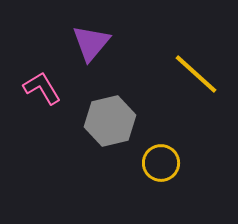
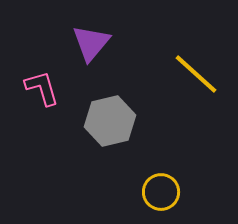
pink L-shape: rotated 15 degrees clockwise
yellow circle: moved 29 px down
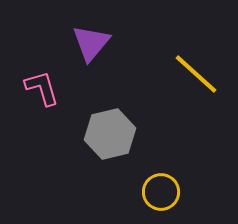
gray hexagon: moved 13 px down
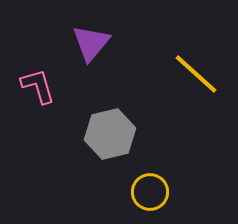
pink L-shape: moved 4 px left, 2 px up
yellow circle: moved 11 px left
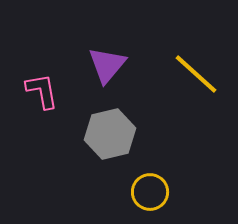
purple triangle: moved 16 px right, 22 px down
pink L-shape: moved 4 px right, 5 px down; rotated 6 degrees clockwise
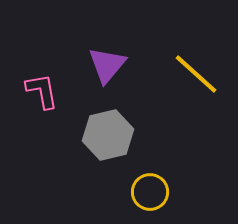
gray hexagon: moved 2 px left, 1 px down
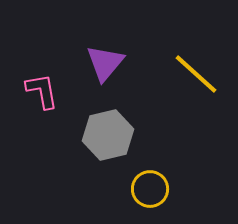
purple triangle: moved 2 px left, 2 px up
yellow circle: moved 3 px up
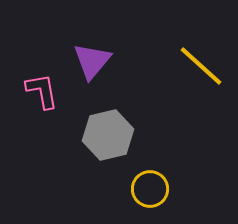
purple triangle: moved 13 px left, 2 px up
yellow line: moved 5 px right, 8 px up
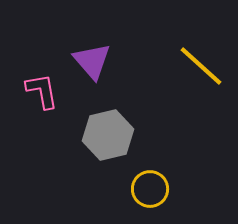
purple triangle: rotated 21 degrees counterclockwise
